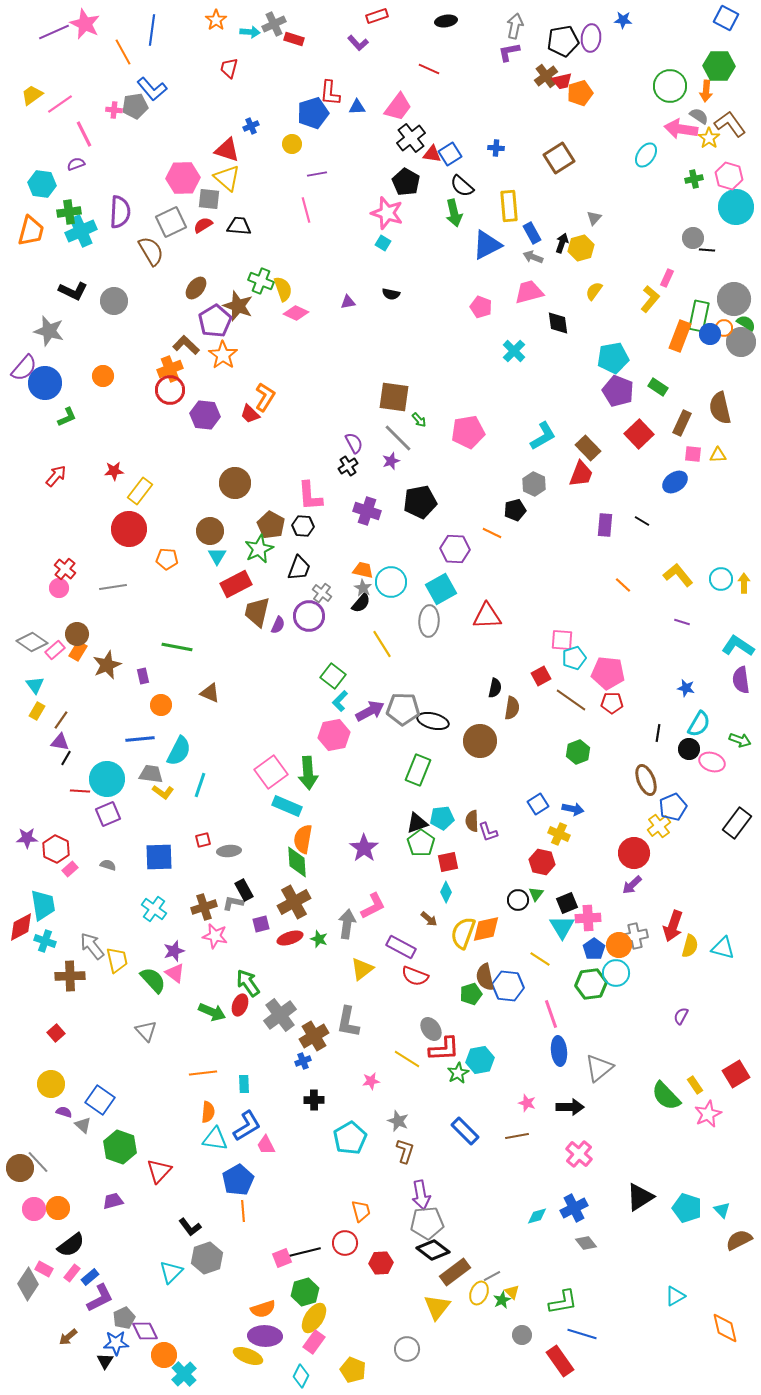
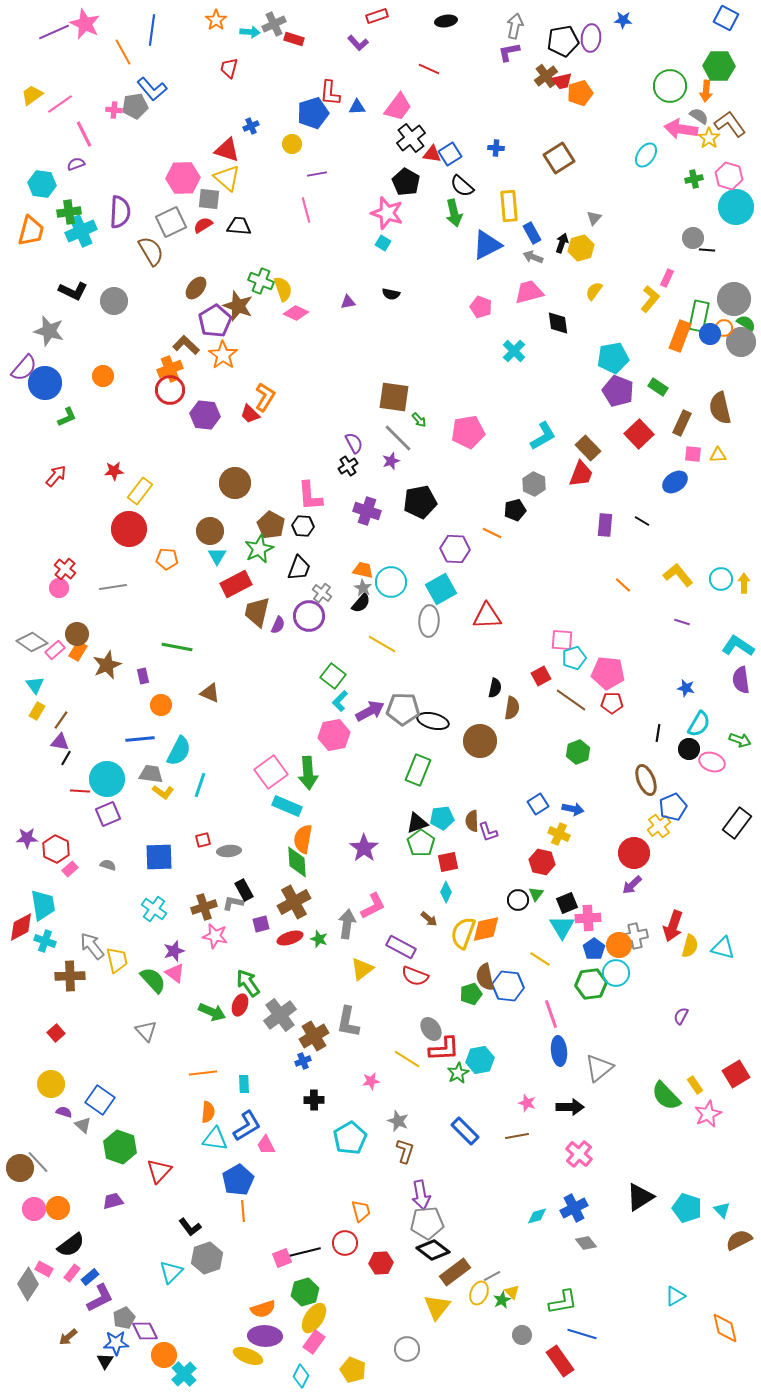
yellow line at (382, 644): rotated 28 degrees counterclockwise
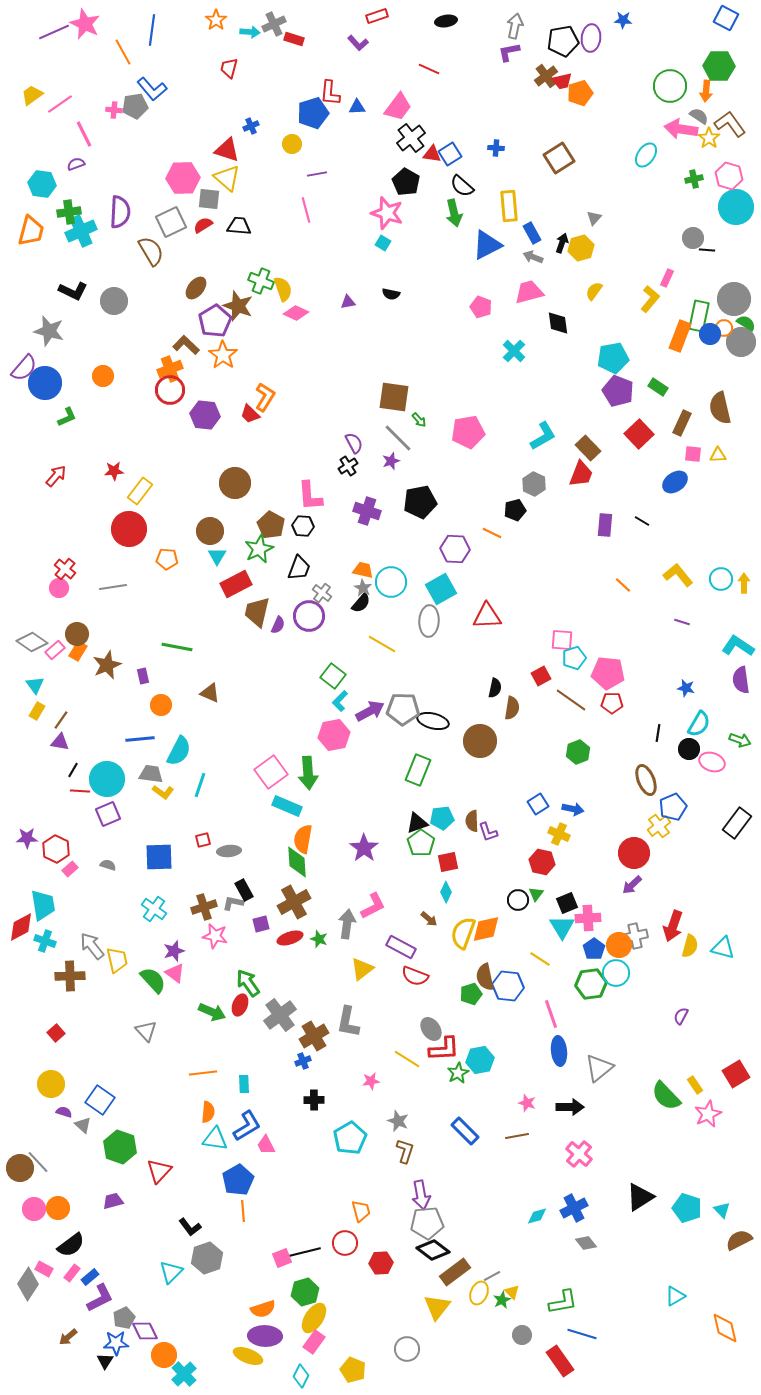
black line at (66, 758): moved 7 px right, 12 px down
